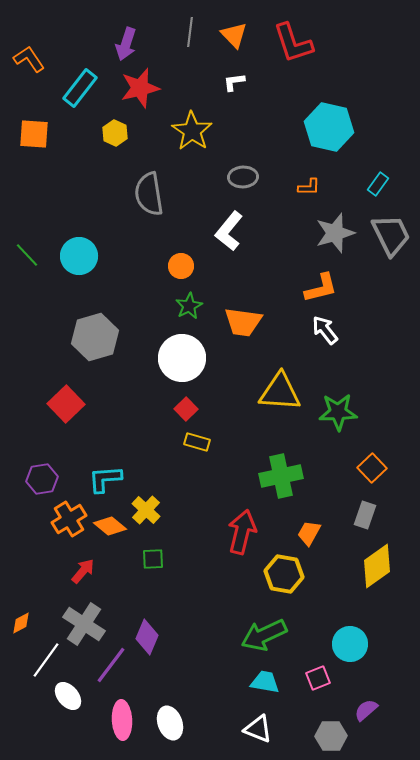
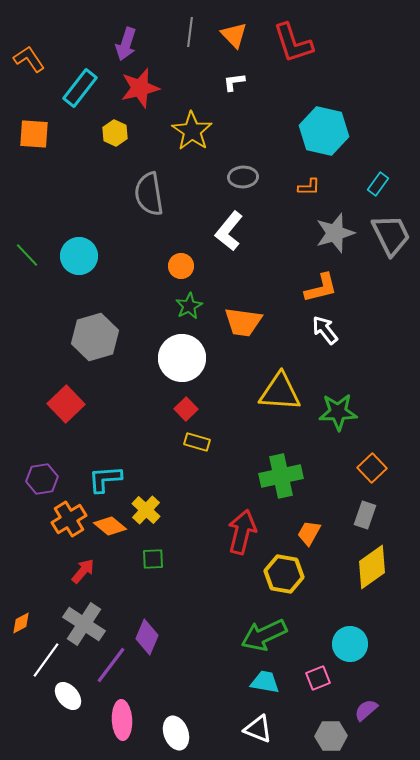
cyan hexagon at (329, 127): moved 5 px left, 4 px down
yellow diamond at (377, 566): moved 5 px left, 1 px down
white ellipse at (170, 723): moved 6 px right, 10 px down
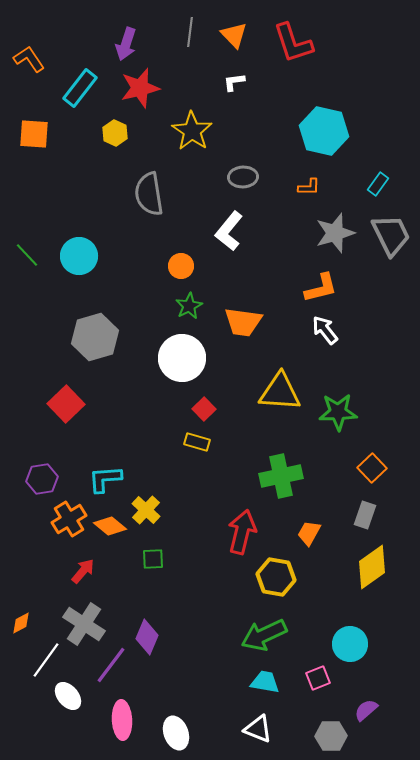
red square at (186, 409): moved 18 px right
yellow hexagon at (284, 574): moved 8 px left, 3 px down
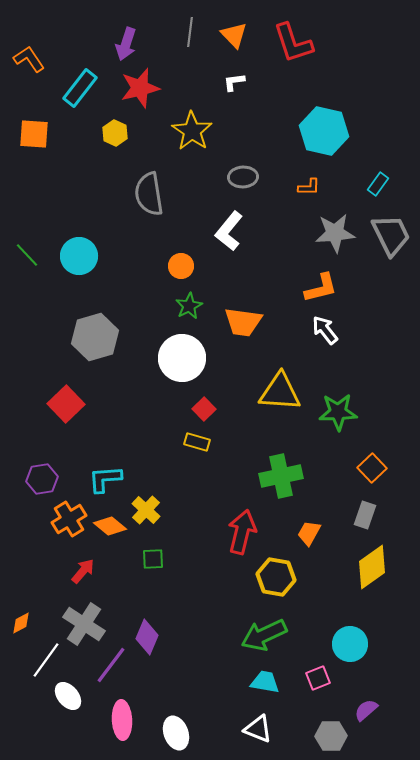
gray star at (335, 233): rotated 12 degrees clockwise
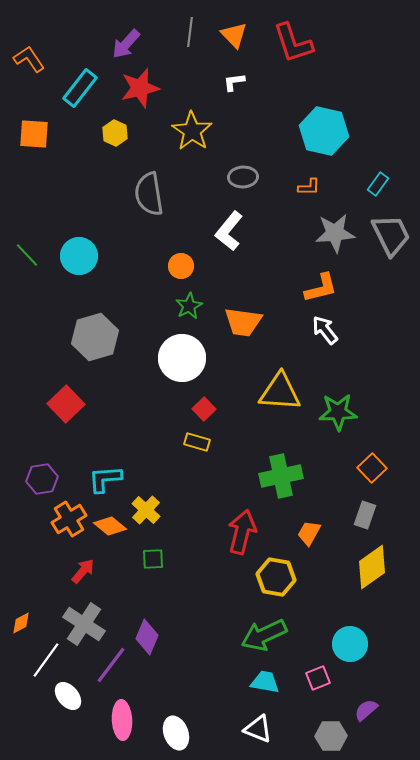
purple arrow at (126, 44): rotated 24 degrees clockwise
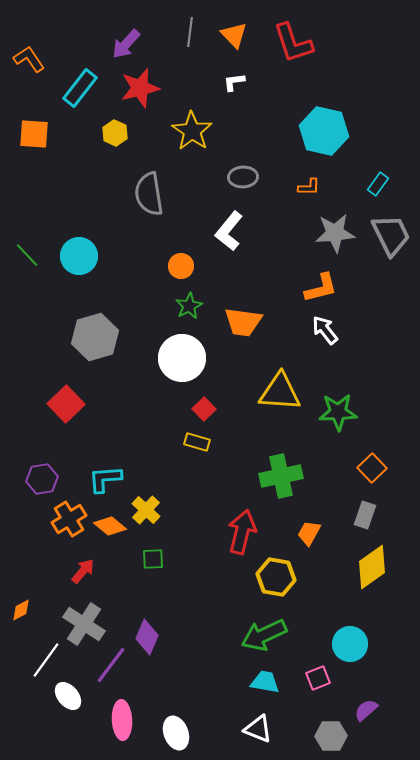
orange diamond at (21, 623): moved 13 px up
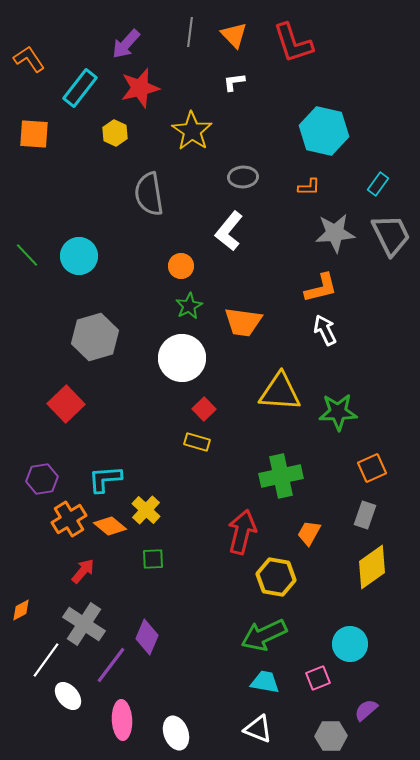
white arrow at (325, 330): rotated 12 degrees clockwise
orange square at (372, 468): rotated 20 degrees clockwise
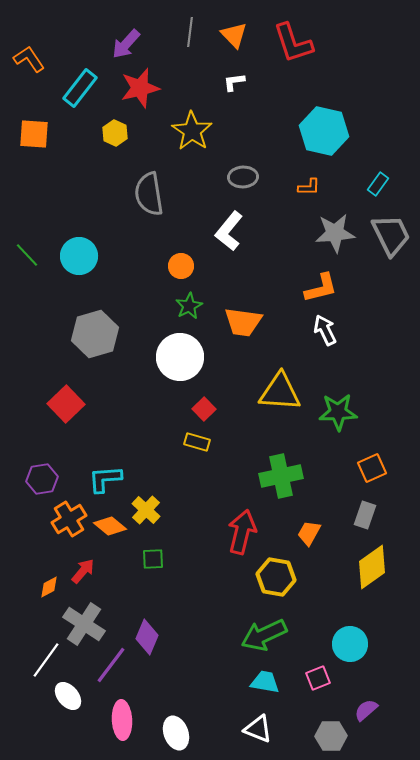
gray hexagon at (95, 337): moved 3 px up
white circle at (182, 358): moved 2 px left, 1 px up
orange diamond at (21, 610): moved 28 px right, 23 px up
